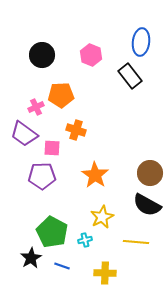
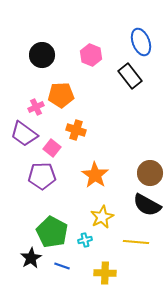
blue ellipse: rotated 28 degrees counterclockwise
pink square: rotated 36 degrees clockwise
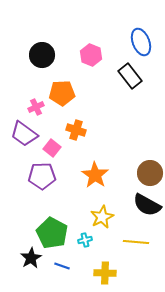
orange pentagon: moved 1 px right, 2 px up
green pentagon: moved 1 px down
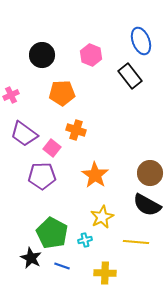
blue ellipse: moved 1 px up
pink cross: moved 25 px left, 12 px up
black star: rotated 15 degrees counterclockwise
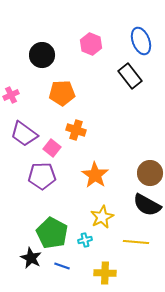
pink hexagon: moved 11 px up
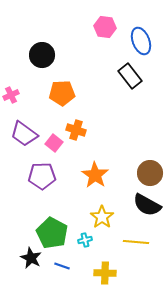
pink hexagon: moved 14 px right, 17 px up; rotated 15 degrees counterclockwise
pink square: moved 2 px right, 5 px up
yellow star: rotated 10 degrees counterclockwise
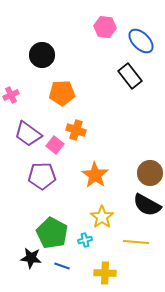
blue ellipse: rotated 24 degrees counterclockwise
purple trapezoid: moved 4 px right
pink square: moved 1 px right, 2 px down
black star: rotated 20 degrees counterclockwise
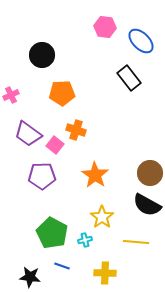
black rectangle: moved 1 px left, 2 px down
black star: moved 1 px left, 19 px down
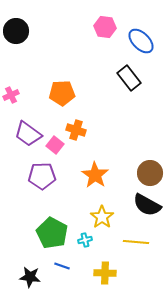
black circle: moved 26 px left, 24 px up
